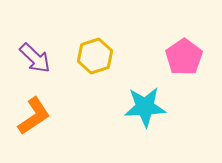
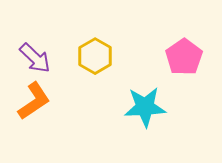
yellow hexagon: rotated 12 degrees counterclockwise
orange L-shape: moved 15 px up
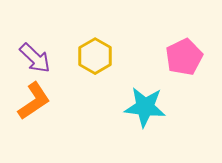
pink pentagon: rotated 9 degrees clockwise
cyan star: rotated 9 degrees clockwise
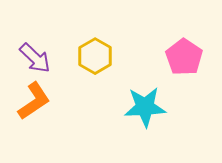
pink pentagon: rotated 12 degrees counterclockwise
cyan star: rotated 9 degrees counterclockwise
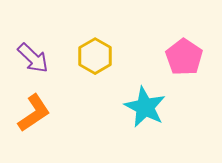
purple arrow: moved 2 px left
orange L-shape: moved 12 px down
cyan star: rotated 30 degrees clockwise
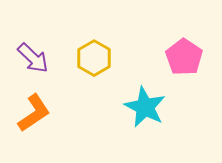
yellow hexagon: moved 1 px left, 2 px down
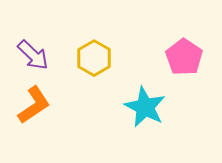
purple arrow: moved 3 px up
orange L-shape: moved 8 px up
